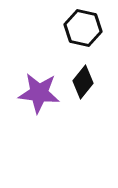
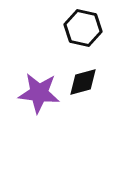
black diamond: rotated 36 degrees clockwise
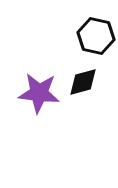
black hexagon: moved 13 px right, 8 px down
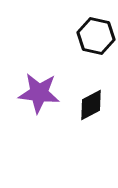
black diamond: moved 8 px right, 23 px down; rotated 12 degrees counterclockwise
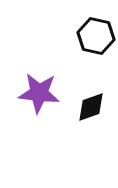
black diamond: moved 2 px down; rotated 8 degrees clockwise
